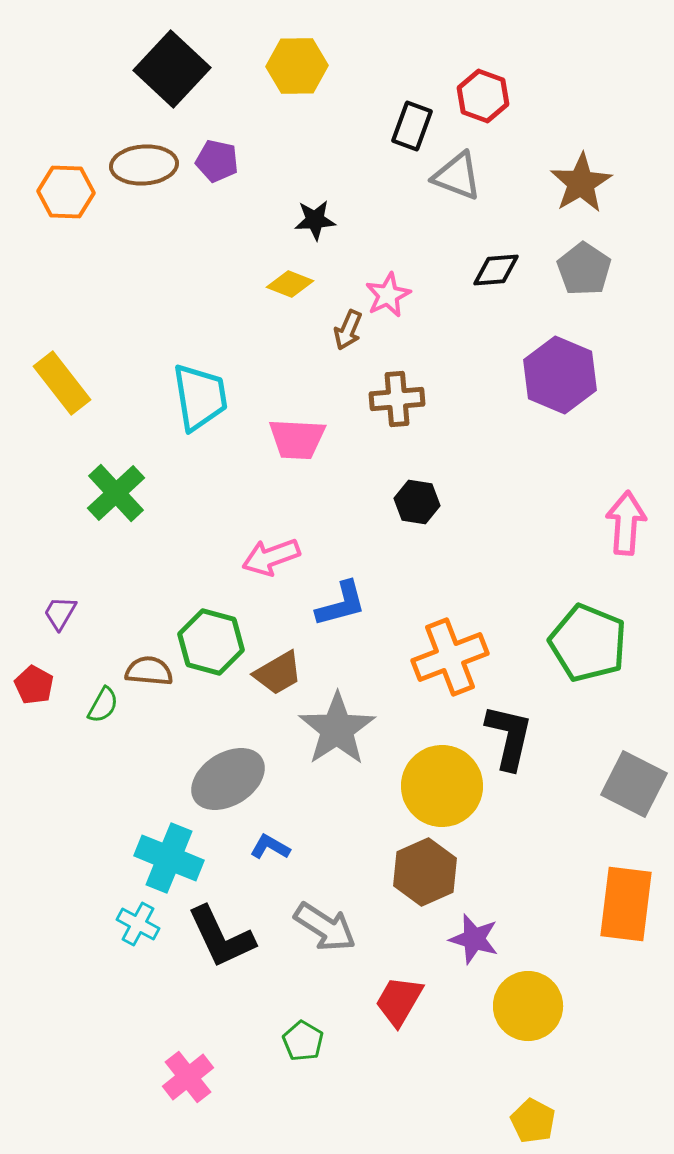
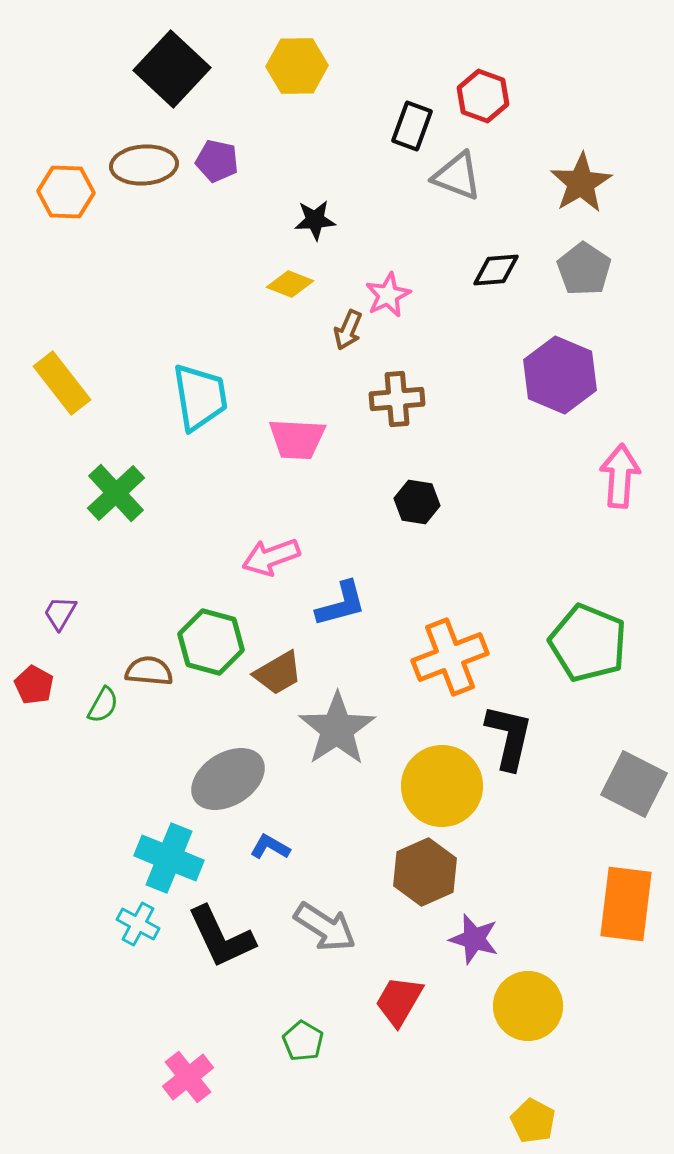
pink arrow at (626, 523): moved 6 px left, 47 px up
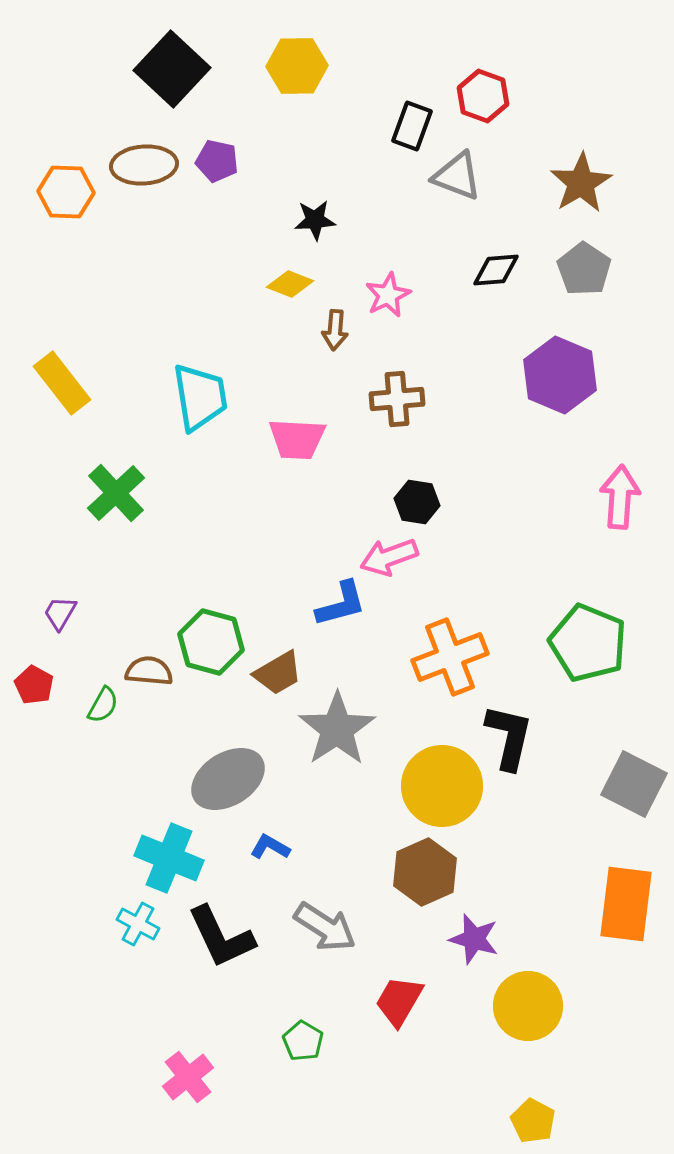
brown arrow at (348, 330): moved 13 px left; rotated 18 degrees counterclockwise
pink arrow at (620, 476): moved 21 px down
pink arrow at (271, 557): moved 118 px right
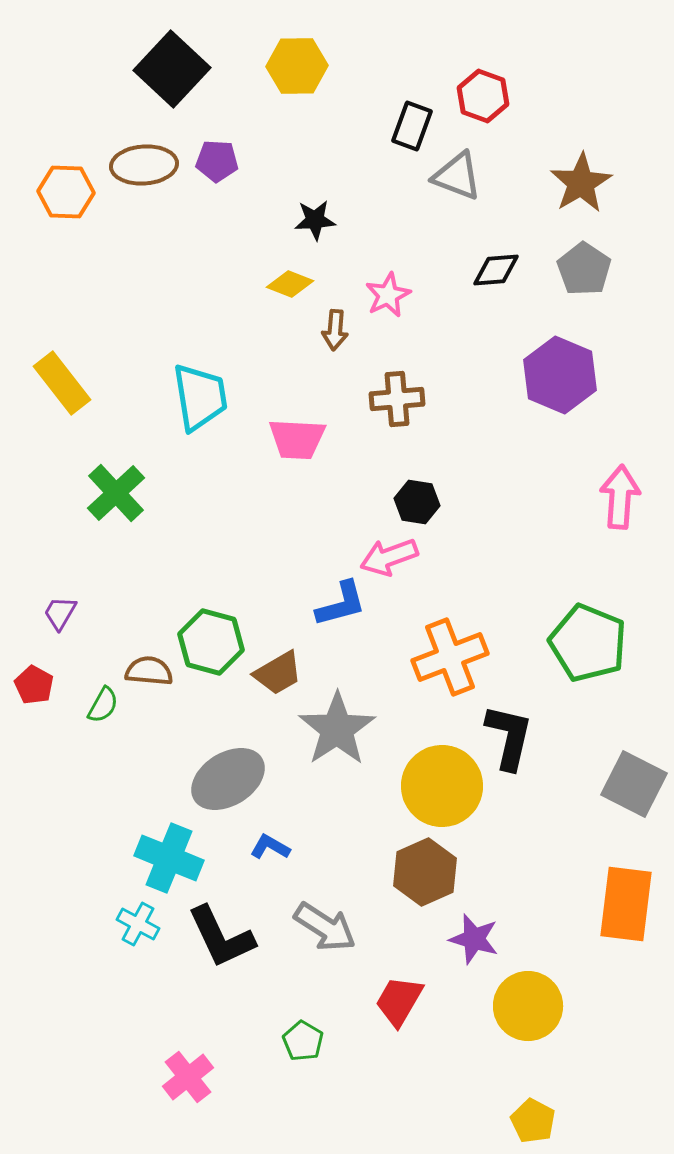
purple pentagon at (217, 161): rotated 9 degrees counterclockwise
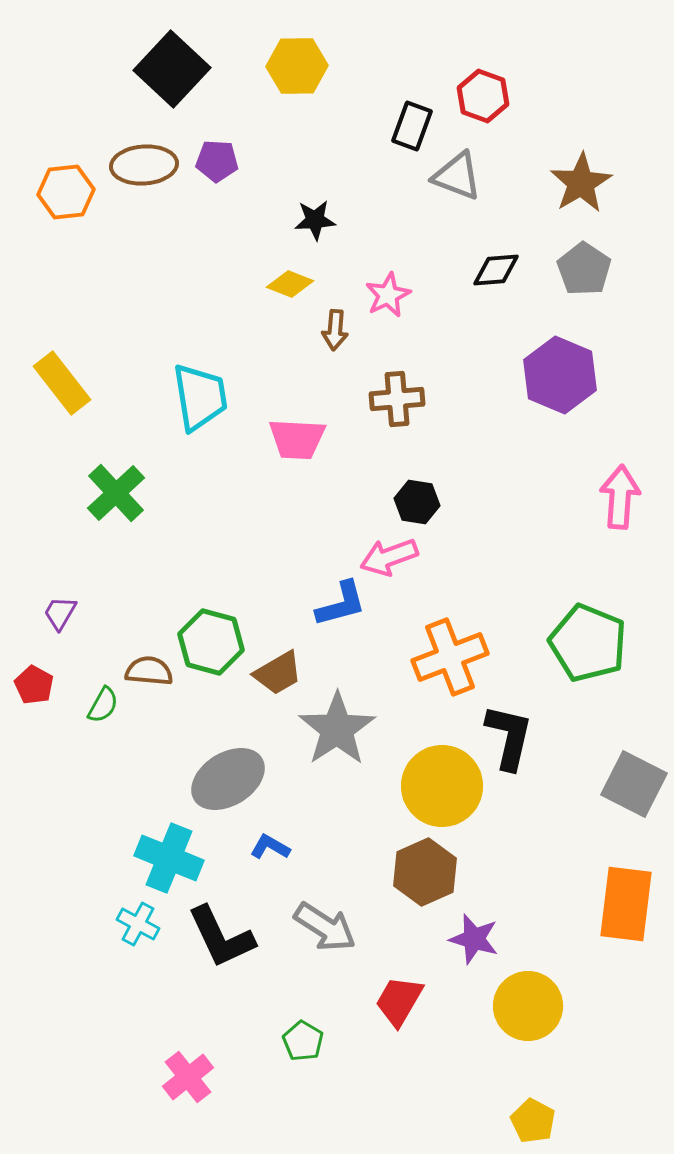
orange hexagon at (66, 192): rotated 8 degrees counterclockwise
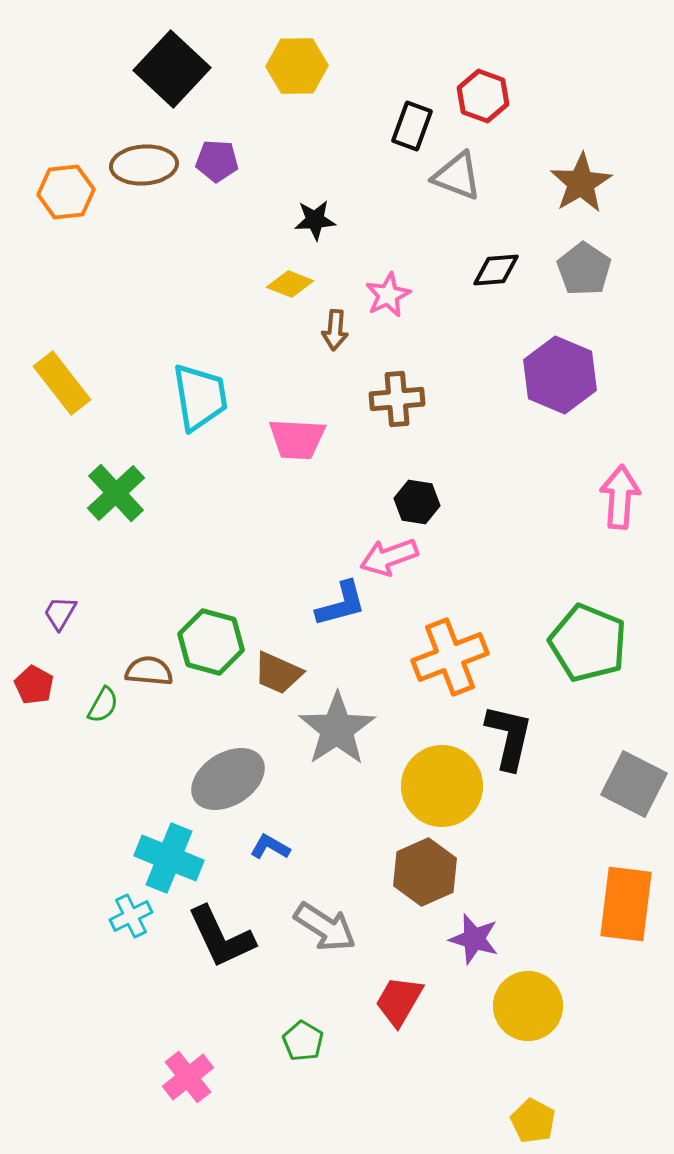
brown trapezoid at (278, 673): rotated 54 degrees clockwise
cyan cross at (138, 924): moved 7 px left, 8 px up; rotated 36 degrees clockwise
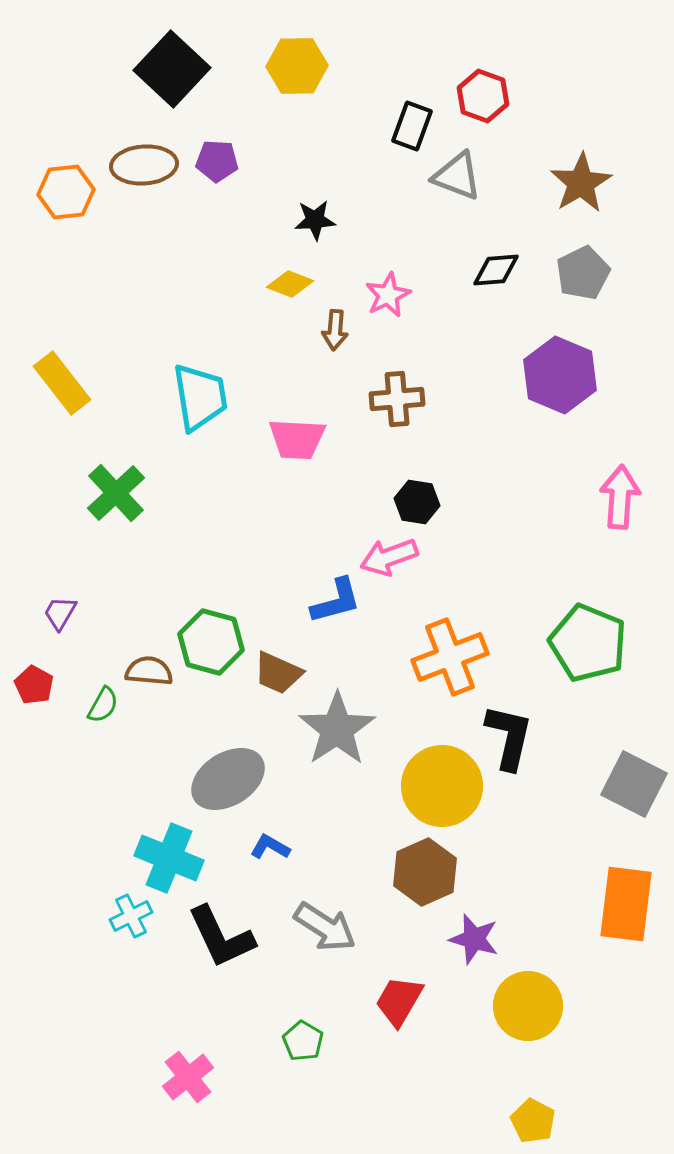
gray pentagon at (584, 269): moved 1 px left, 4 px down; rotated 12 degrees clockwise
blue L-shape at (341, 604): moved 5 px left, 3 px up
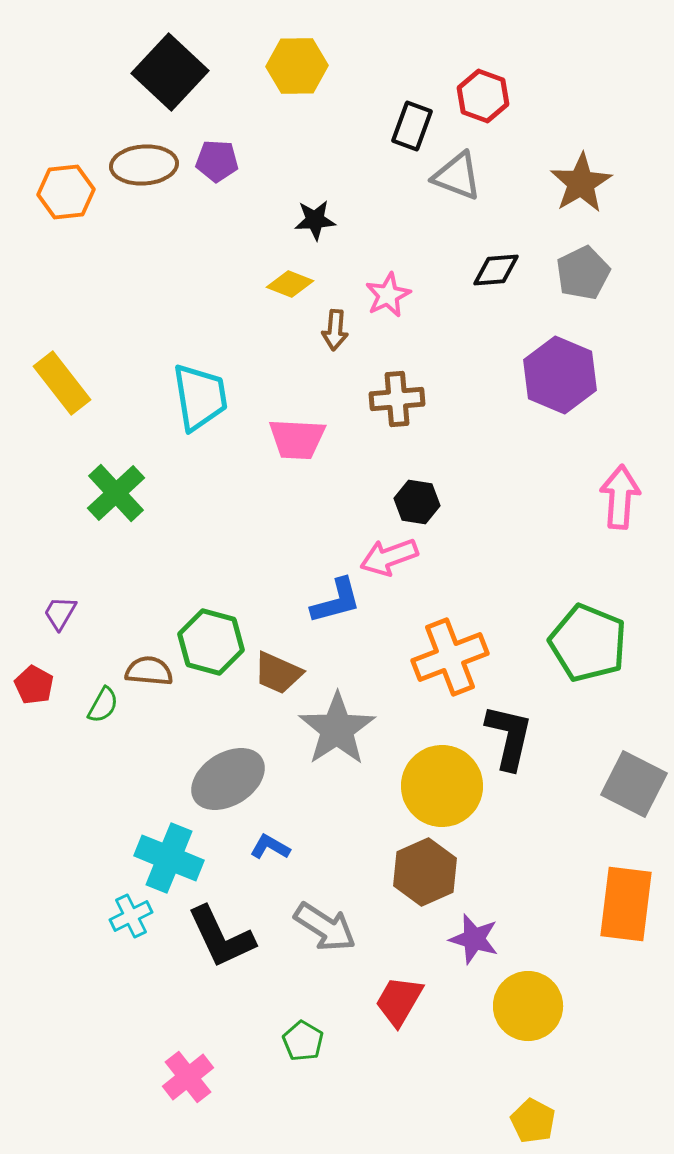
black square at (172, 69): moved 2 px left, 3 px down
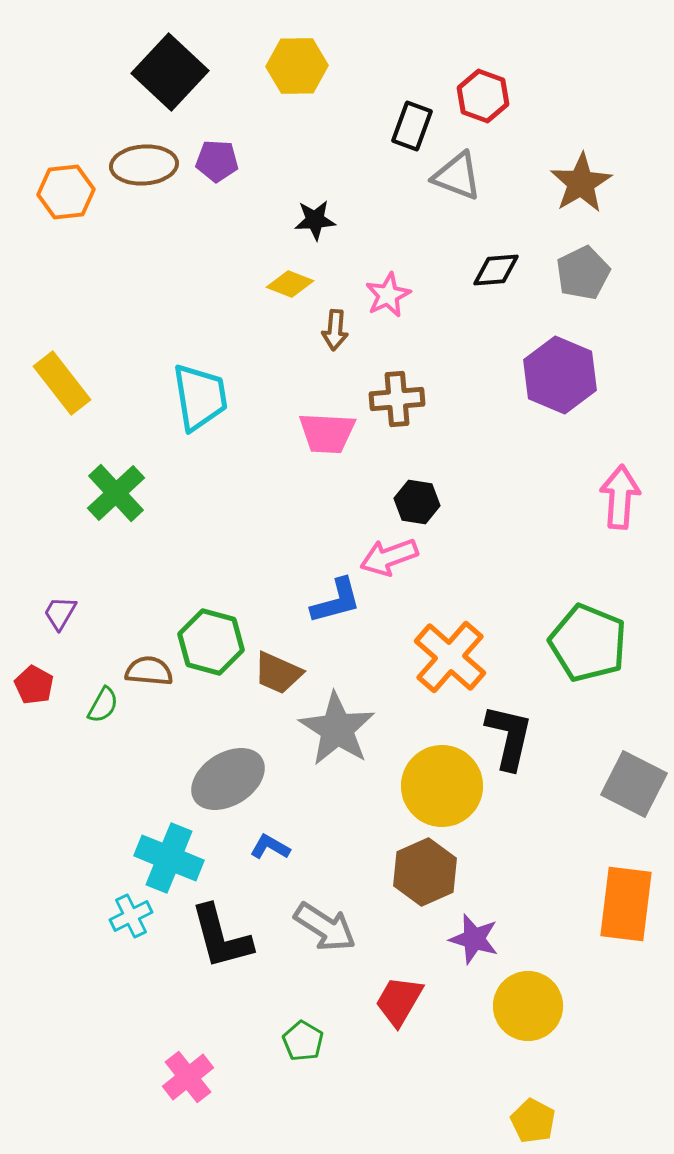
pink trapezoid at (297, 439): moved 30 px right, 6 px up
orange cross at (450, 657): rotated 28 degrees counterclockwise
gray star at (337, 729): rotated 6 degrees counterclockwise
black L-shape at (221, 937): rotated 10 degrees clockwise
